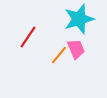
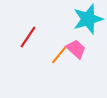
cyan star: moved 9 px right
pink trapezoid: rotated 25 degrees counterclockwise
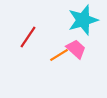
cyan star: moved 5 px left, 1 px down
orange line: rotated 18 degrees clockwise
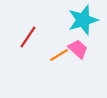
pink trapezoid: moved 2 px right
